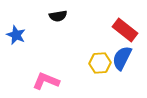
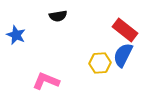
blue semicircle: moved 1 px right, 3 px up
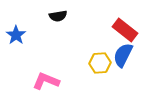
blue star: rotated 12 degrees clockwise
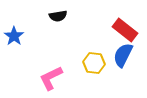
blue star: moved 2 px left, 1 px down
yellow hexagon: moved 6 px left; rotated 10 degrees clockwise
pink L-shape: moved 5 px right, 3 px up; rotated 48 degrees counterclockwise
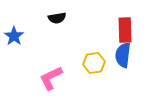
black semicircle: moved 1 px left, 2 px down
red rectangle: rotated 50 degrees clockwise
blue semicircle: rotated 20 degrees counterclockwise
yellow hexagon: rotated 15 degrees counterclockwise
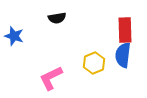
blue star: rotated 18 degrees counterclockwise
yellow hexagon: rotated 15 degrees counterclockwise
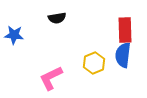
blue star: moved 1 px up; rotated 12 degrees counterclockwise
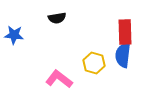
red rectangle: moved 2 px down
yellow hexagon: rotated 20 degrees counterclockwise
pink L-shape: moved 8 px right, 1 px down; rotated 64 degrees clockwise
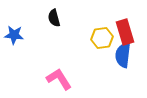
black semicircle: moved 3 px left; rotated 84 degrees clockwise
red rectangle: rotated 15 degrees counterclockwise
yellow hexagon: moved 8 px right, 25 px up; rotated 25 degrees counterclockwise
pink L-shape: rotated 20 degrees clockwise
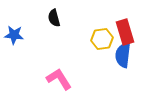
yellow hexagon: moved 1 px down
